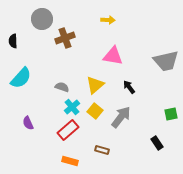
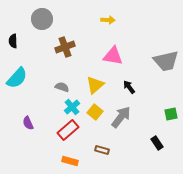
brown cross: moved 9 px down
cyan semicircle: moved 4 px left
yellow square: moved 1 px down
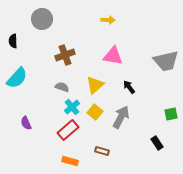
brown cross: moved 8 px down
gray arrow: rotated 10 degrees counterclockwise
purple semicircle: moved 2 px left
brown rectangle: moved 1 px down
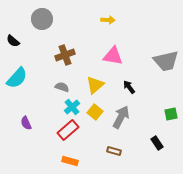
black semicircle: rotated 48 degrees counterclockwise
brown rectangle: moved 12 px right
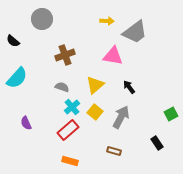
yellow arrow: moved 1 px left, 1 px down
gray trapezoid: moved 31 px left, 29 px up; rotated 24 degrees counterclockwise
green square: rotated 16 degrees counterclockwise
